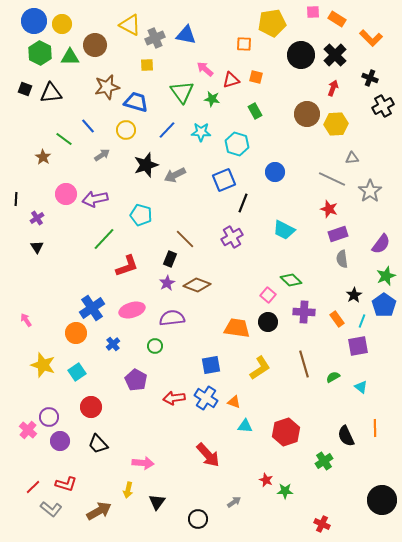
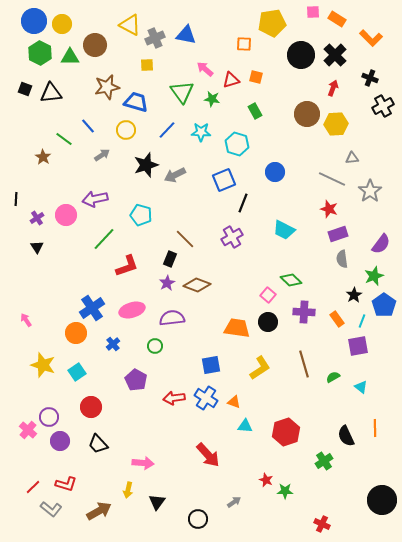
pink circle at (66, 194): moved 21 px down
green star at (386, 276): moved 12 px left
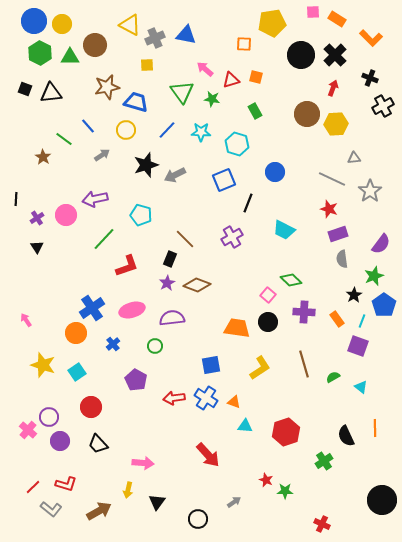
gray triangle at (352, 158): moved 2 px right
black line at (243, 203): moved 5 px right
purple square at (358, 346): rotated 30 degrees clockwise
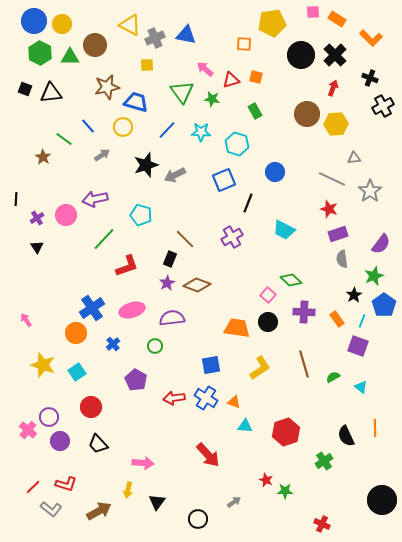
yellow circle at (126, 130): moved 3 px left, 3 px up
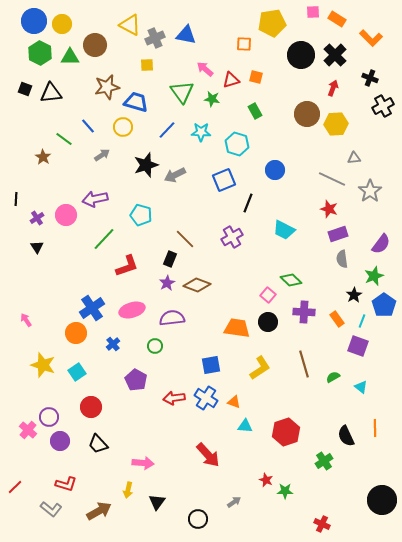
blue circle at (275, 172): moved 2 px up
red line at (33, 487): moved 18 px left
